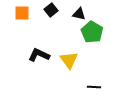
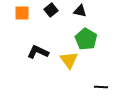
black triangle: moved 1 px right, 3 px up
green pentagon: moved 6 px left, 7 px down
black L-shape: moved 1 px left, 3 px up
black line: moved 7 px right
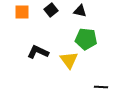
orange square: moved 1 px up
green pentagon: rotated 25 degrees counterclockwise
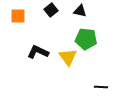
orange square: moved 4 px left, 4 px down
yellow triangle: moved 1 px left, 3 px up
